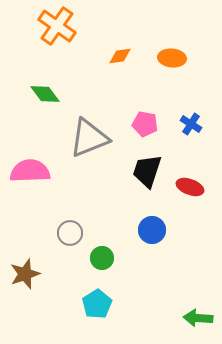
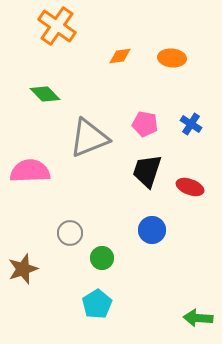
green diamond: rotated 8 degrees counterclockwise
brown star: moved 2 px left, 5 px up
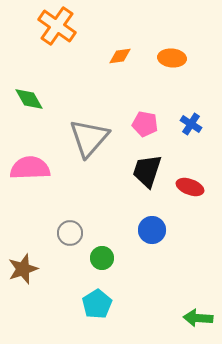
green diamond: moved 16 px left, 5 px down; rotated 16 degrees clockwise
gray triangle: rotated 27 degrees counterclockwise
pink semicircle: moved 3 px up
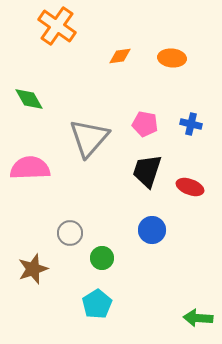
blue cross: rotated 20 degrees counterclockwise
brown star: moved 10 px right
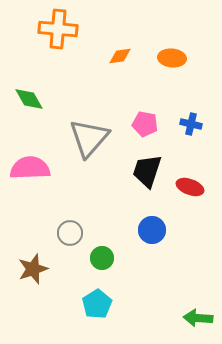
orange cross: moved 1 px right, 3 px down; rotated 30 degrees counterclockwise
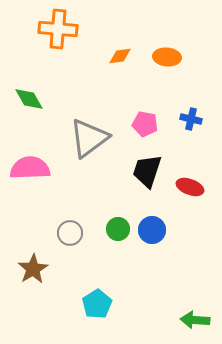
orange ellipse: moved 5 px left, 1 px up
blue cross: moved 5 px up
gray triangle: rotated 12 degrees clockwise
green circle: moved 16 px right, 29 px up
brown star: rotated 12 degrees counterclockwise
green arrow: moved 3 px left, 2 px down
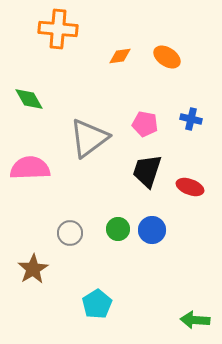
orange ellipse: rotated 28 degrees clockwise
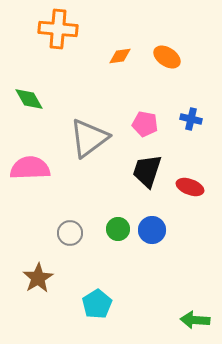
brown star: moved 5 px right, 9 px down
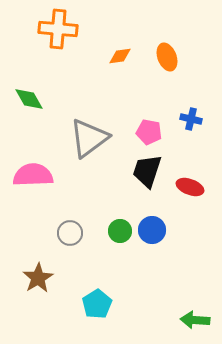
orange ellipse: rotated 36 degrees clockwise
pink pentagon: moved 4 px right, 8 px down
pink semicircle: moved 3 px right, 7 px down
green circle: moved 2 px right, 2 px down
